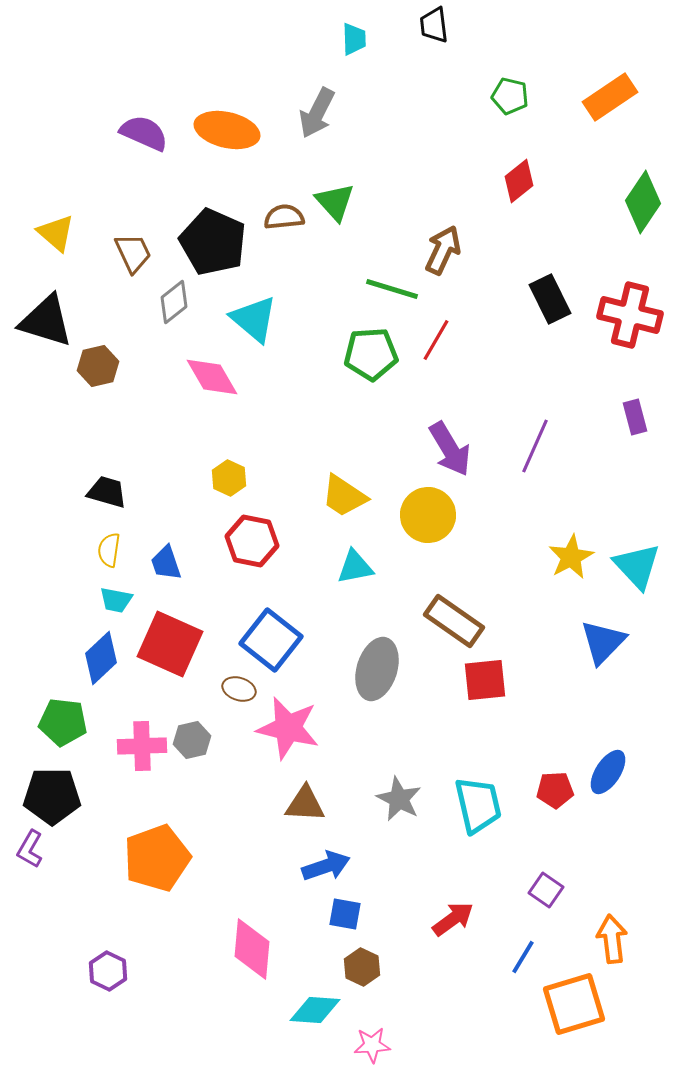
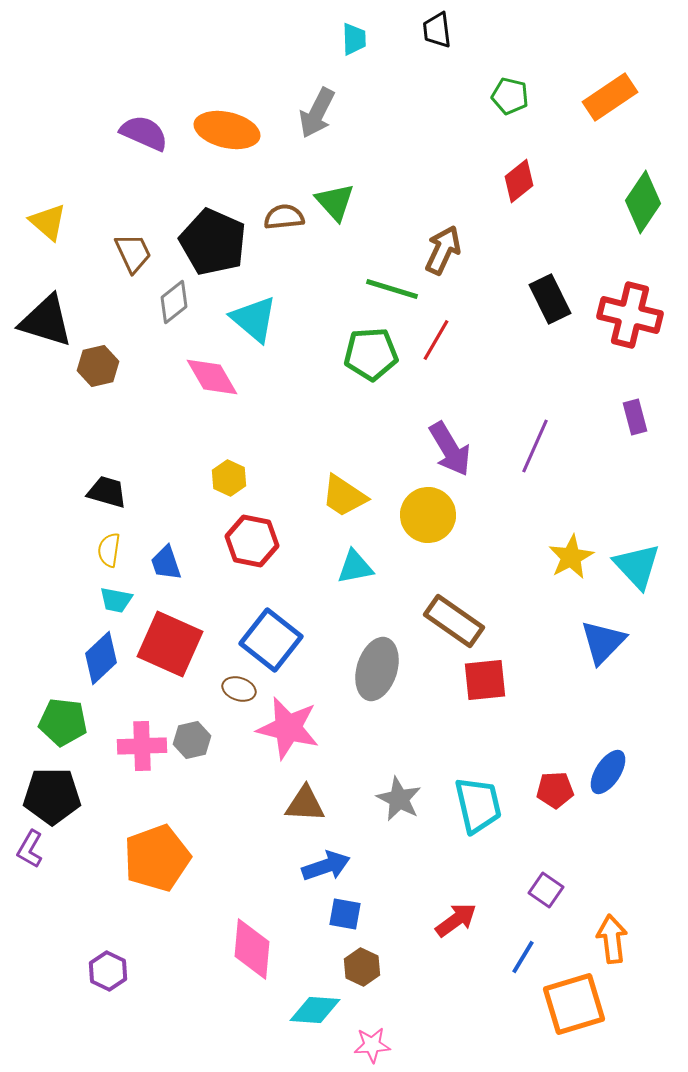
black trapezoid at (434, 25): moved 3 px right, 5 px down
yellow triangle at (56, 233): moved 8 px left, 11 px up
red arrow at (453, 919): moved 3 px right, 1 px down
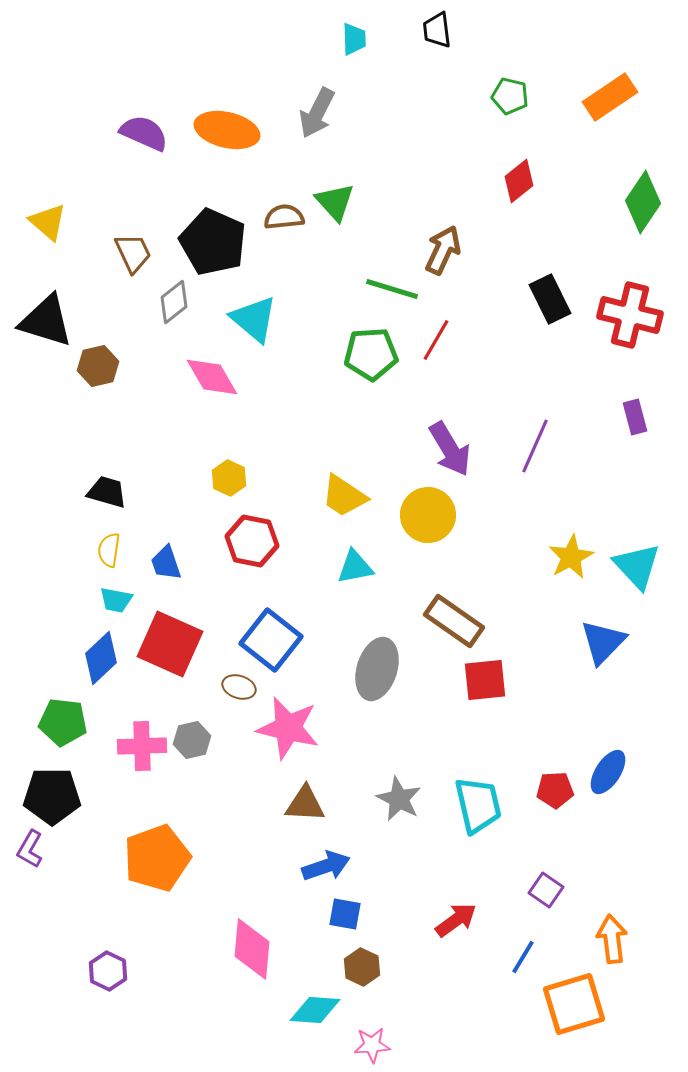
brown ellipse at (239, 689): moved 2 px up
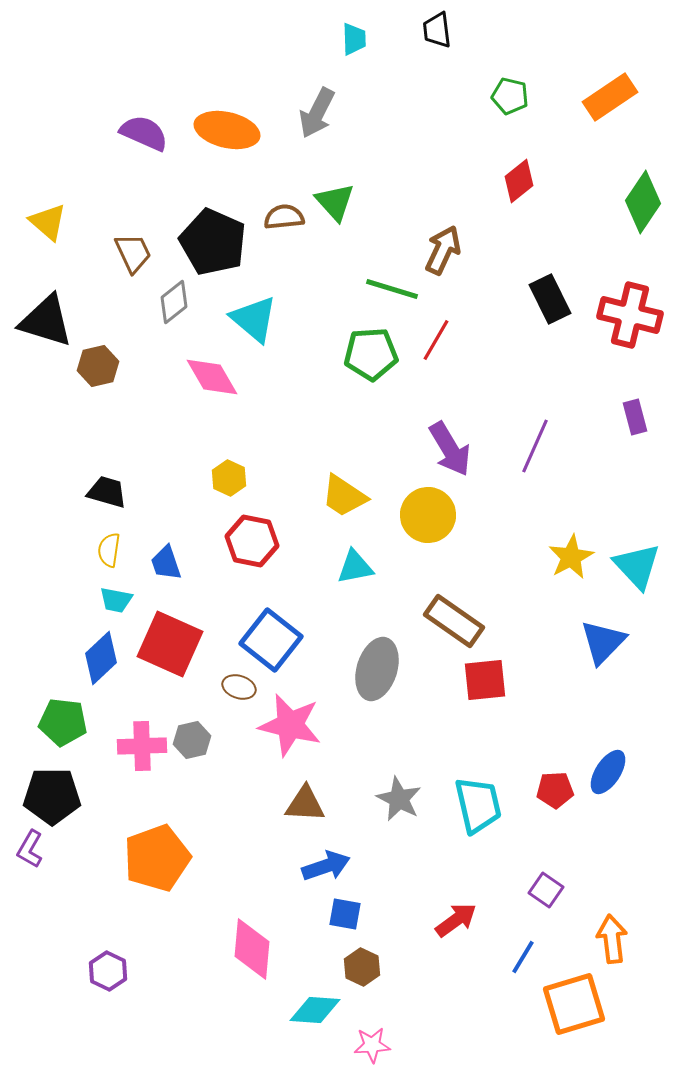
pink star at (288, 728): moved 2 px right, 3 px up
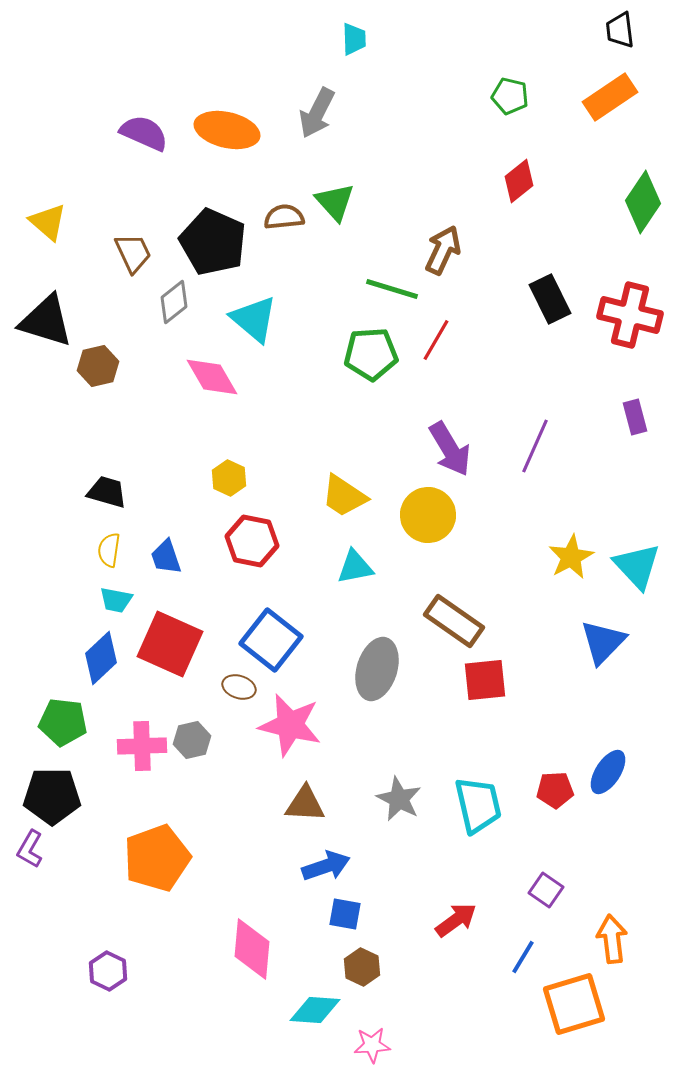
black trapezoid at (437, 30): moved 183 px right
blue trapezoid at (166, 563): moved 6 px up
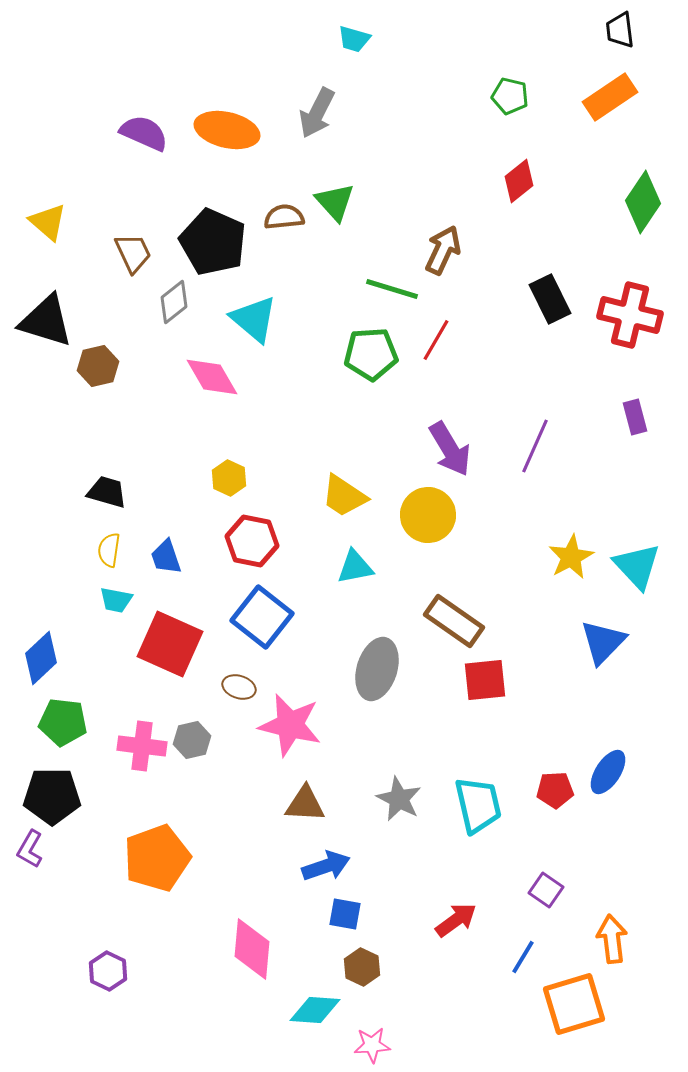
cyan trapezoid at (354, 39): rotated 108 degrees clockwise
blue square at (271, 640): moved 9 px left, 23 px up
blue diamond at (101, 658): moved 60 px left
pink cross at (142, 746): rotated 9 degrees clockwise
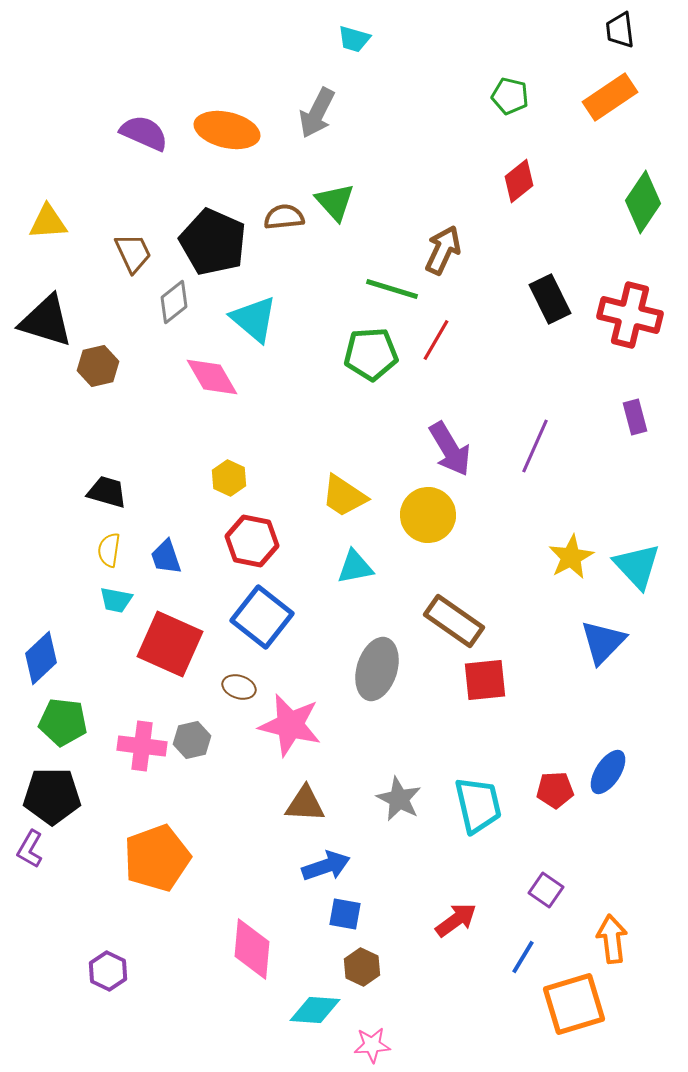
yellow triangle at (48, 222): rotated 45 degrees counterclockwise
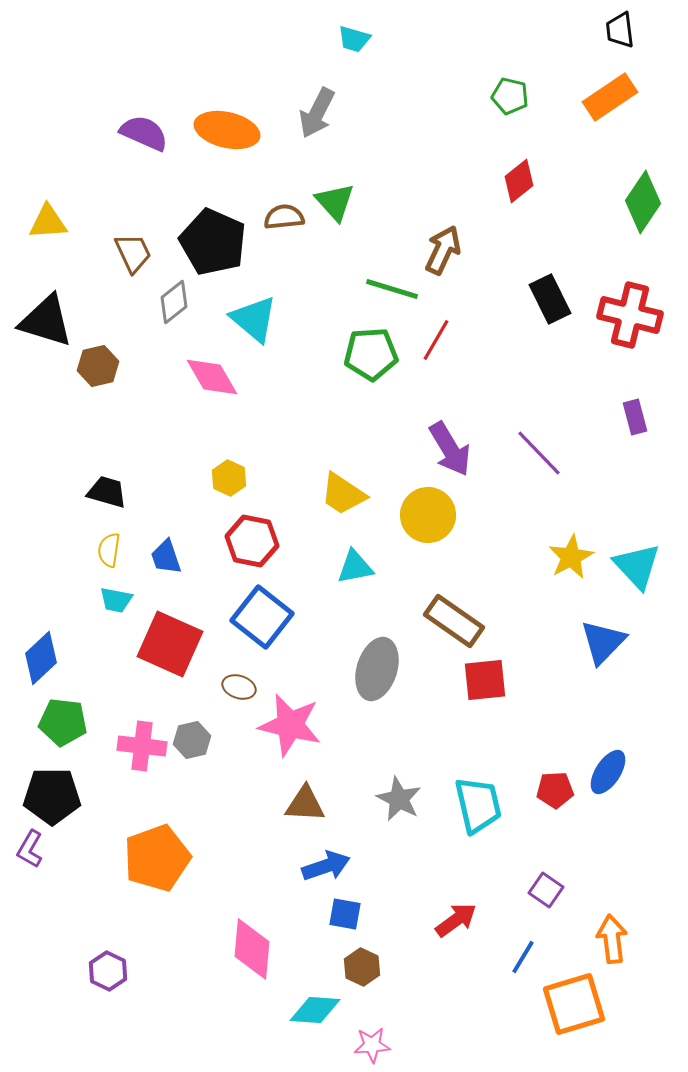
purple line at (535, 446): moved 4 px right, 7 px down; rotated 68 degrees counterclockwise
yellow trapezoid at (344, 496): moved 1 px left, 2 px up
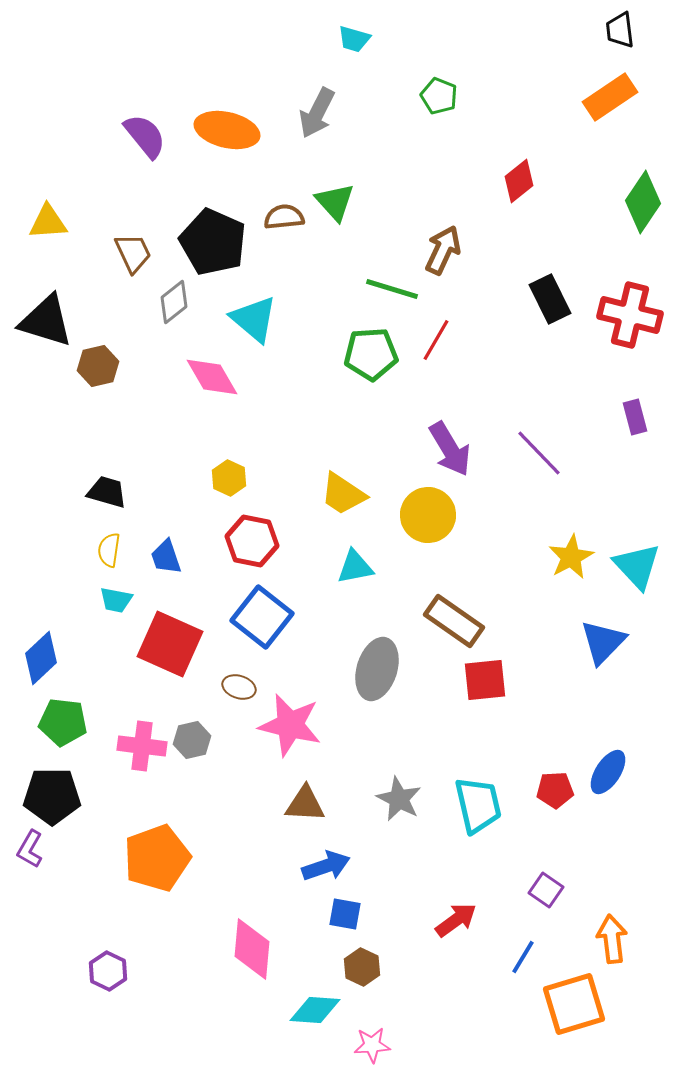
green pentagon at (510, 96): moved 71 px left; rotated 9 degrees clockwise
purple semicircle at (144, 133): moved 1 px right, 3 px down; rotated 27 degrees clockwise
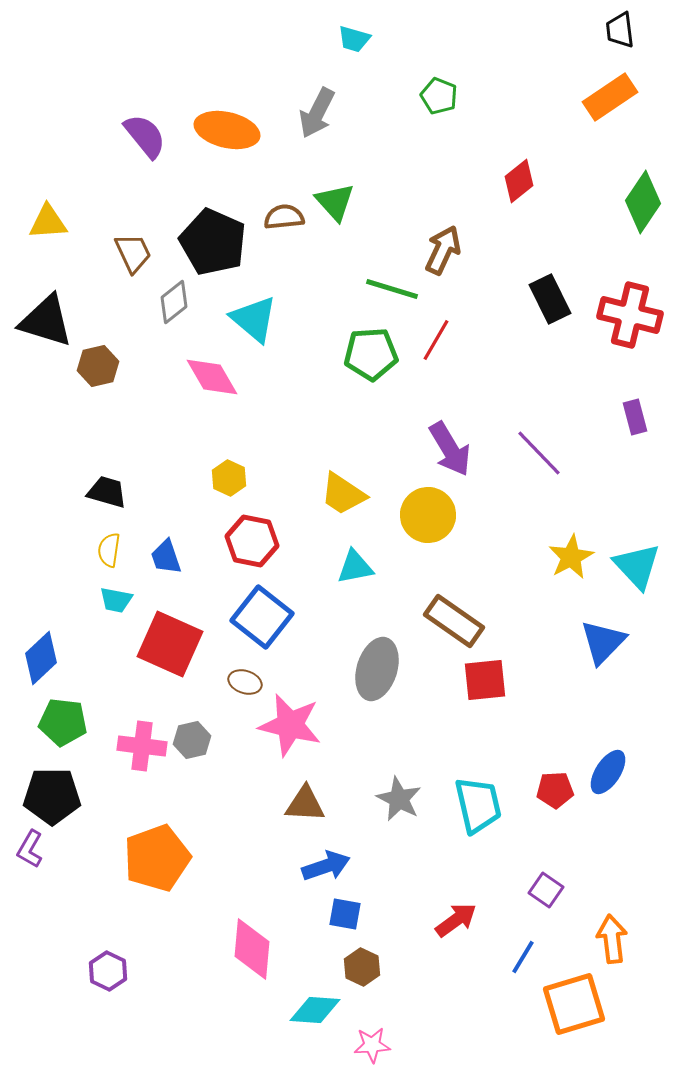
brown ellipse at (239, 687): moved 6 px right, 5 px up
